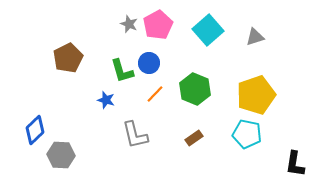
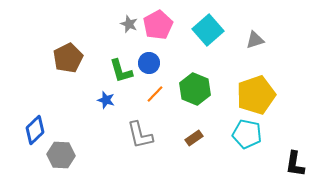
gray triangle: moved 3 px down
green L-shape: moved 1 px left
gray L-shape: moved 5 px right
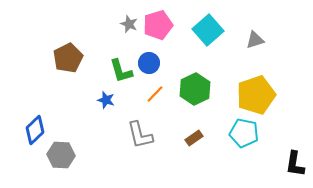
pink pentagon: rotated 12 degrees clockwise
green hexagon: rotated 12 degrees clockwise
cyan pentagon: moved 3 px left, 1 px up
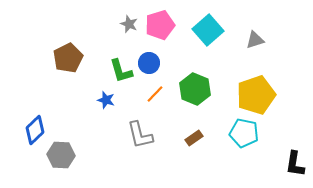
pink pentagon: moved 2 px right
green hexagon: rotated 12 degrees counterclockwise
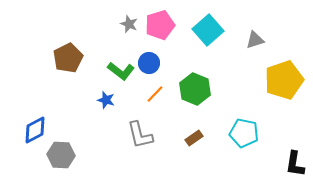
green L-shape: rotated 36 degrees counterclockwise
yellow pentagon: moved 28 px right, 15 px up
blue diamond: rotated 16 degrees clockwise
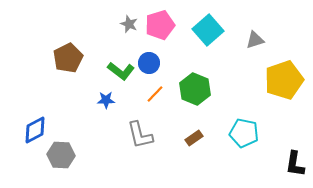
blue star: rotated 18 degrees counterclockwise
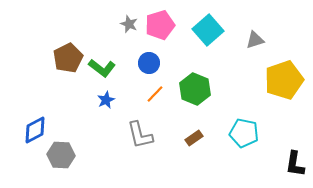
green L-shape: moved 19 px left, 3 px up
blue star: rotated 24 degrees counterclockwise
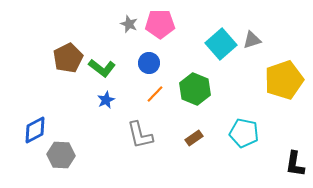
pink pentagon: moved 1 px up; rotated 16 degrees clockwise
cyan square: moved 13 px right, 14 px down
gray triangle: moved 3 px left
